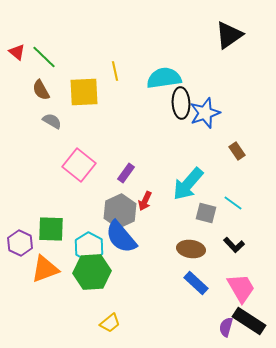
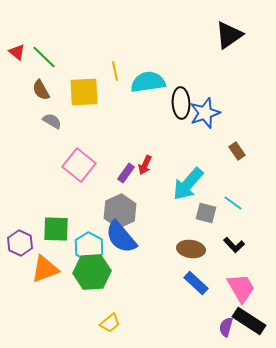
cyan semicircle: moved 16 px left, 4 px down
red arrow: moved 36 px up
green square: moved 5 px right
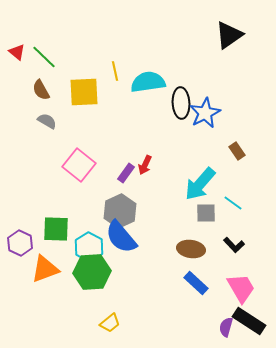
blue star: rotated 8 degrees counterclockwise
gray semicircle: moved 5 px left
cyan arrow: moved 12 px right
gray square: rotated 15 degrees counterclockwise
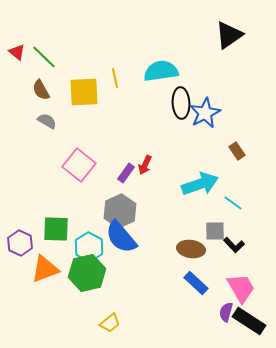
yellow line: moved 7 px down
cyan semicircle: moved 13 px right, 11 px up
cyan arrow: rotated 150 degrees counterclockwise
gray square: moved 9 px right, 18 px down
green hexagon: moved 5 px left, 1 px down; rotated 9 degrees counterclockwise
purple semicircle: moved 15 px up
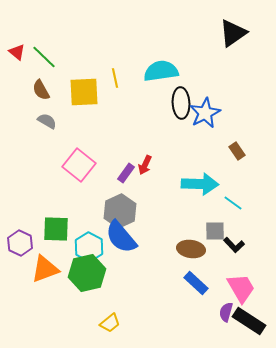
black triangle: moved 4 px right, 2 px up
cyan arrow: rotated 21 degrees clockwise
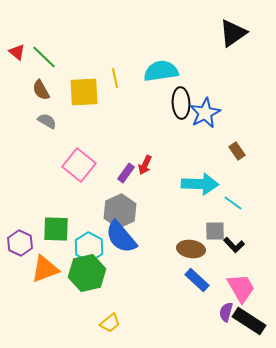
blue rectangle: moved 1 px right, 3 px up
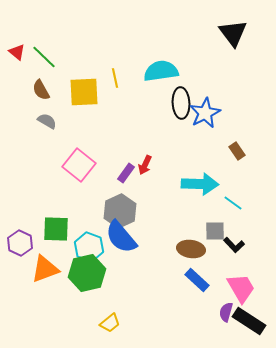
black triangle: rotated 32 degrees counterclockwise
cyan hexagon: rotated 8 degrees counterclockwise
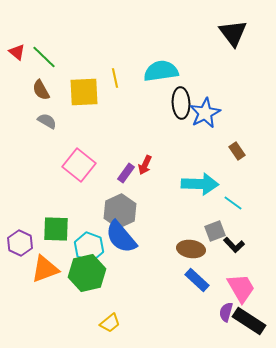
gray square: rotated 20 degrees counterclockwise
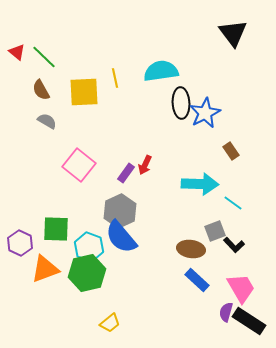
brown rectangle: moved 6 px left
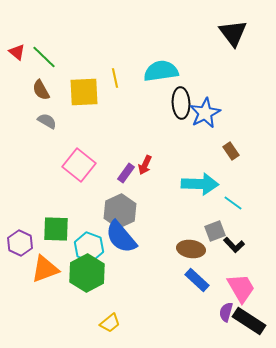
green hexagon: rotated 15 degrees counterclockwise
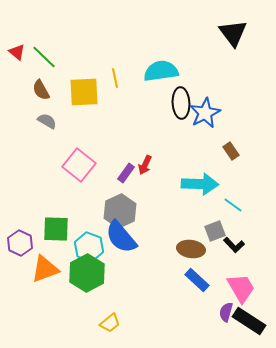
cyan line: moved 2 px down
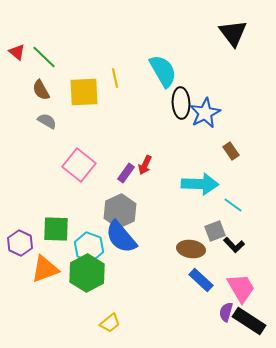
cyan semicircle: moved 2 px right; rotated 68 degrees clockwise
blue rectangle: moved 4 px right
